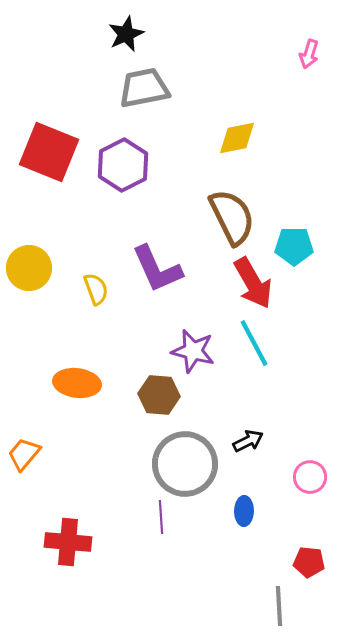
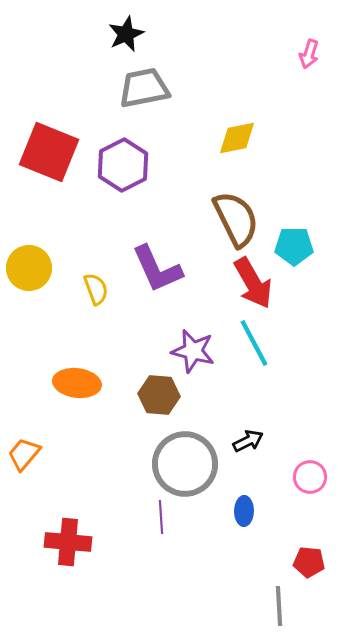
brown semicircle: moved 4 px right, 2 px down
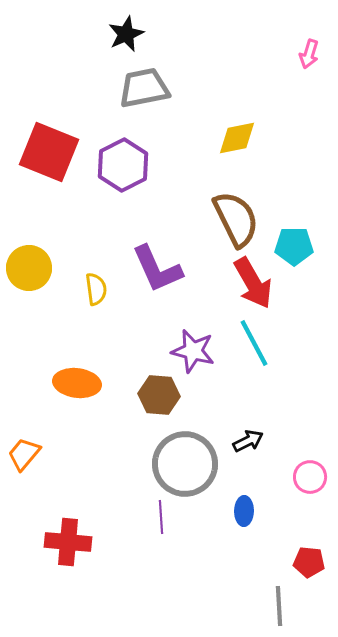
yellow semicircle: rotated 12 degrees clockwise
